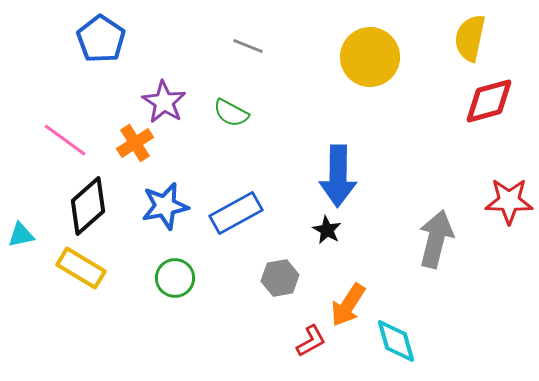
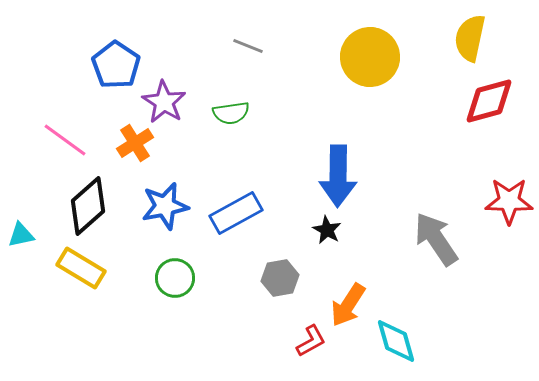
blue pentagon: moved 15 px right, 26 px down
green semicircle: rotated 36 degrees counterclockwise
gray arrow: rotated 48 degrees counterclockwise
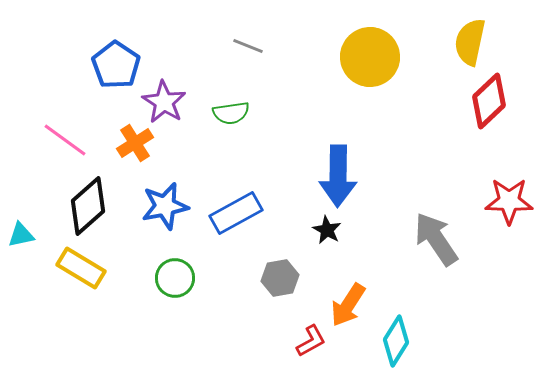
yellow semicircle: moved 4 px down
red diamond: rotated 28 degrees counterclockwise
cyan diamond: rotated 48 degrees clockwise
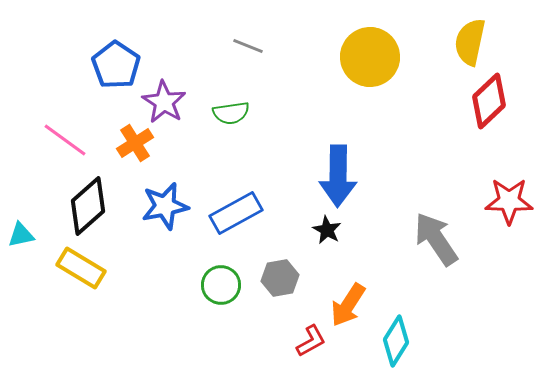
green circle: moved 46 px right, 7 px down
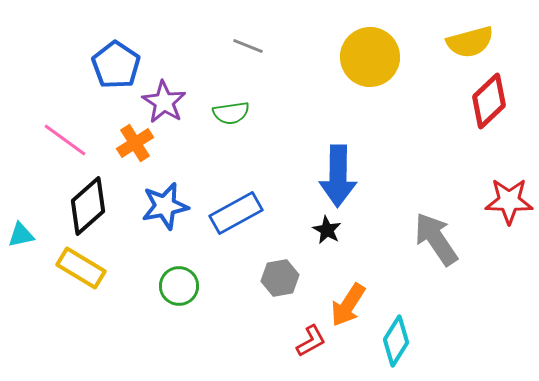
yellow semicircle: rotated 117 degrees counterclockwise
green circle: moved 42 px left, 1 px down
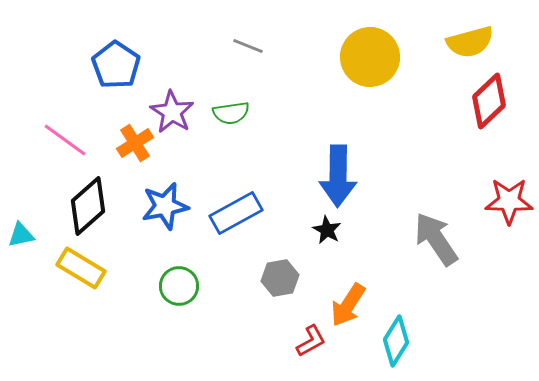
purple star: moved 8 px right, 10 px down
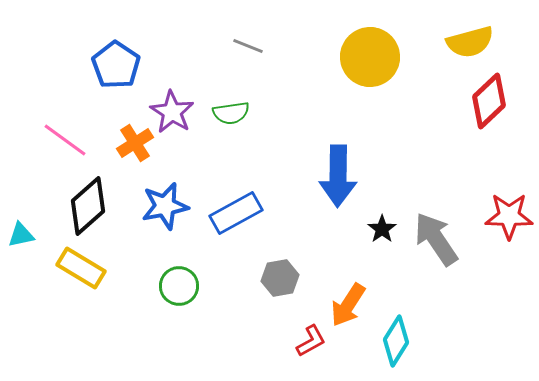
red star: moved 15 px down
black star: moved 55 px right, 1 px up; rotated 8 degrees clockwise
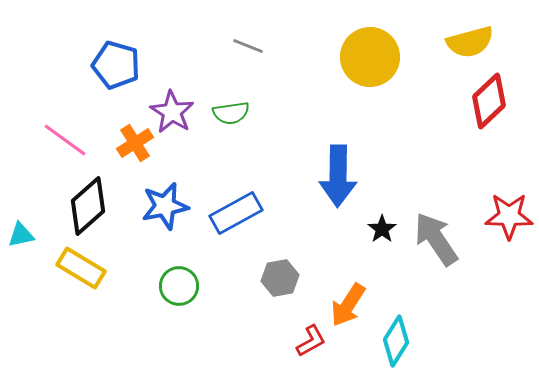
blue pentagon: rotated 18 degrees counterclockwise
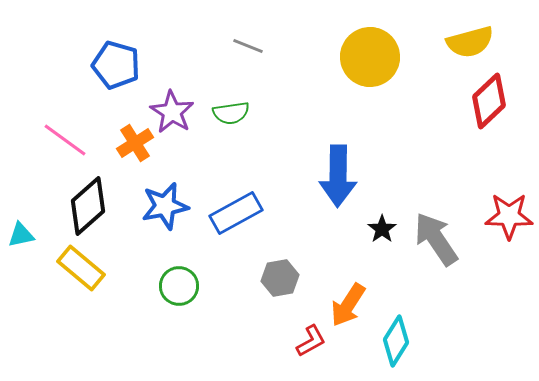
yellow rectangle: rotated 9 degrees clockwise
